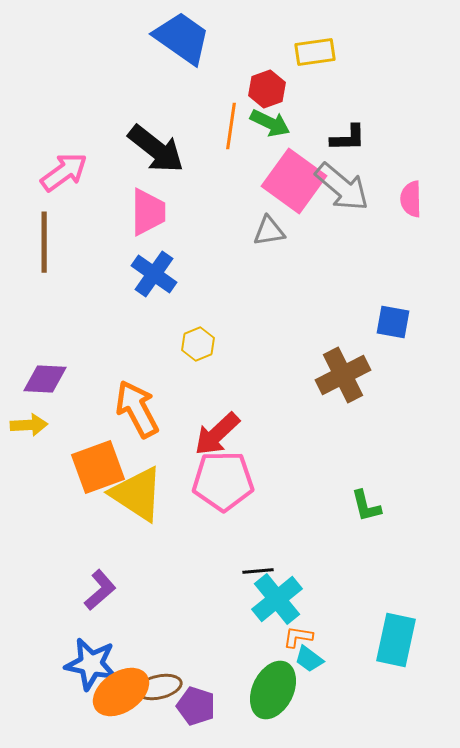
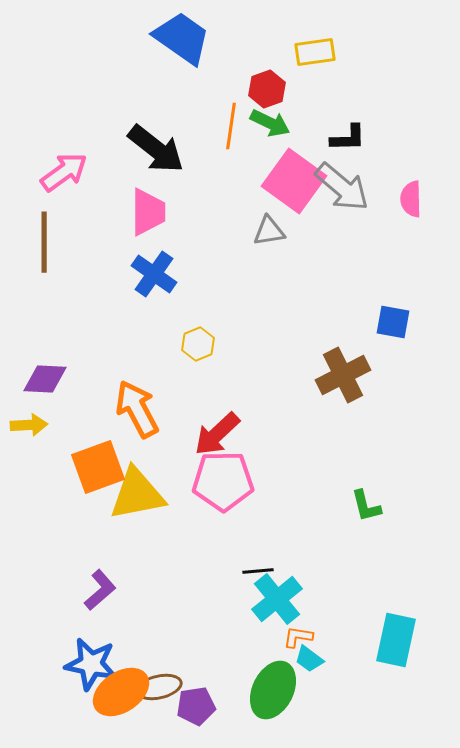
yellow triangle: rotated 44 degrees counterclockwise
purple pentagon: rotated 27 degrees counterclockwise
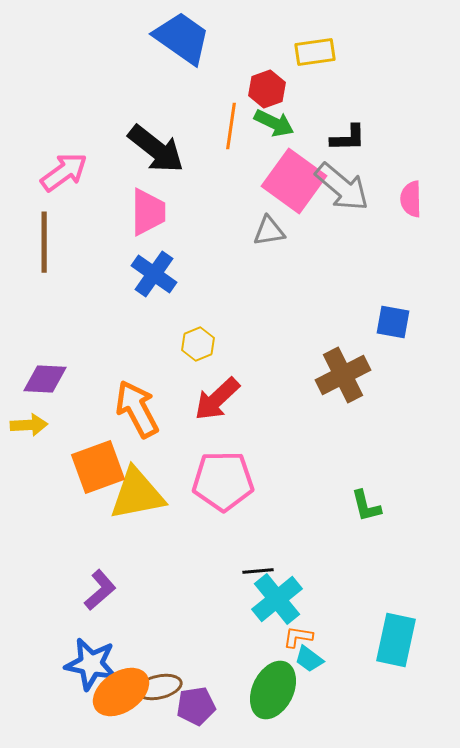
green arrow: moved 4 px right
red arrow: moved 35 px up
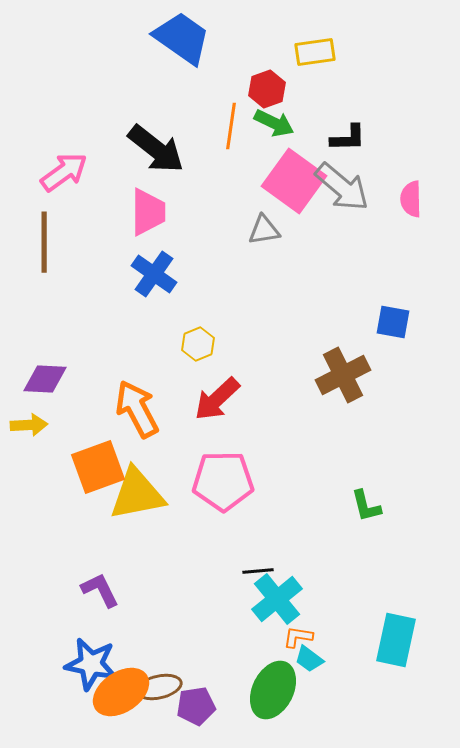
gray triangle: moved 5 px left, 1 px up
purple L-shape: rotated 75 degrees counterclockwise
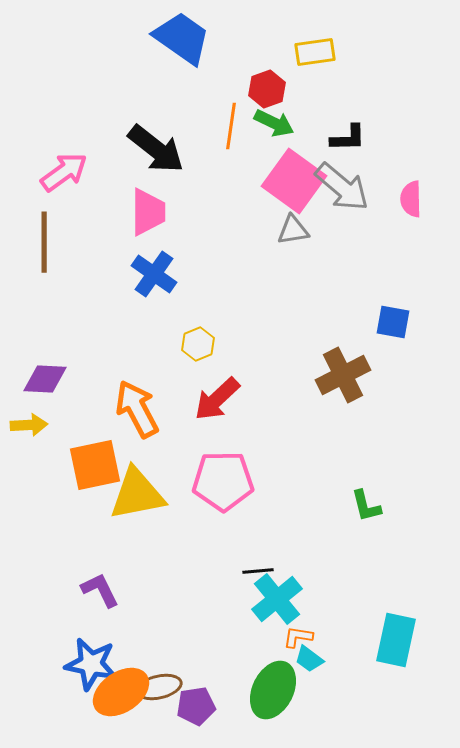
gray triangle: moved 29 px right
orange square: moved 3 px left, 2 px up; rotated 8 degrees clockwise
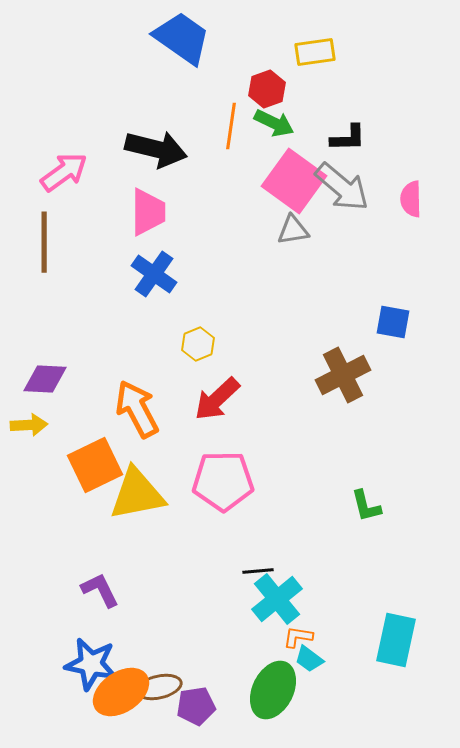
black arrow: rotated 24 degrees counterclockwise
orange square: rotated 14 degrees counterclockwise
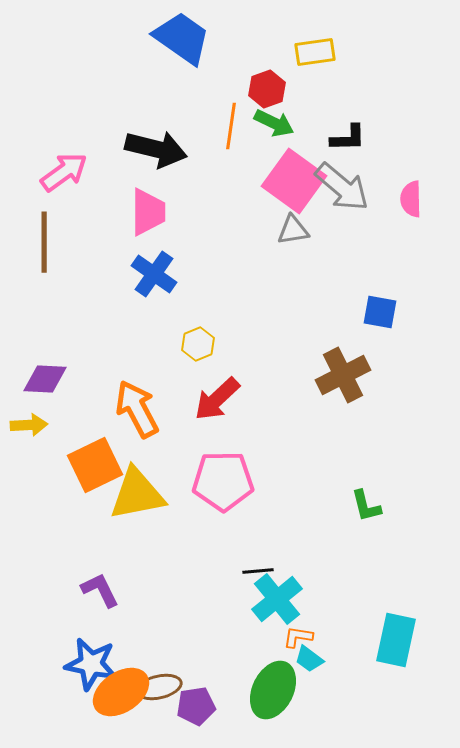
blue square: moved 13 px left, 10 px up
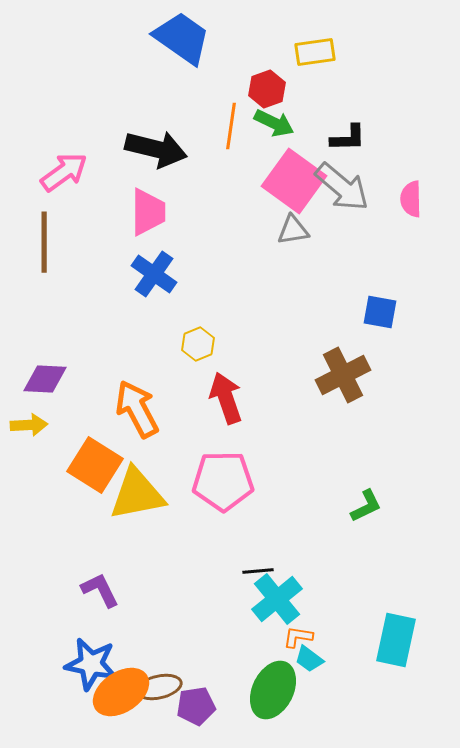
red arrow: moved 9 px right, 1 px up; rotated 114 degrees clockwise
orange square: rotated 32 degrees counterclockwise
green L-shape: rotated 102 degrees counterclockwise
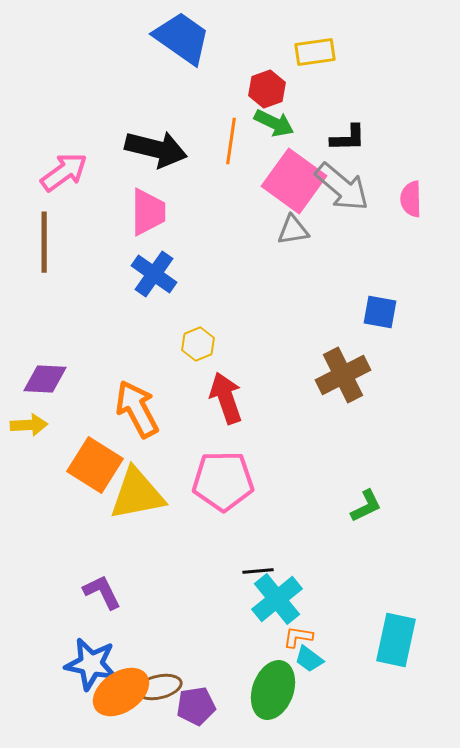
orange line: moved 15 px down
purple L-shape: moved 2 px right, 2 px down
green ellipse: rotated 6 degrees counterclockwise
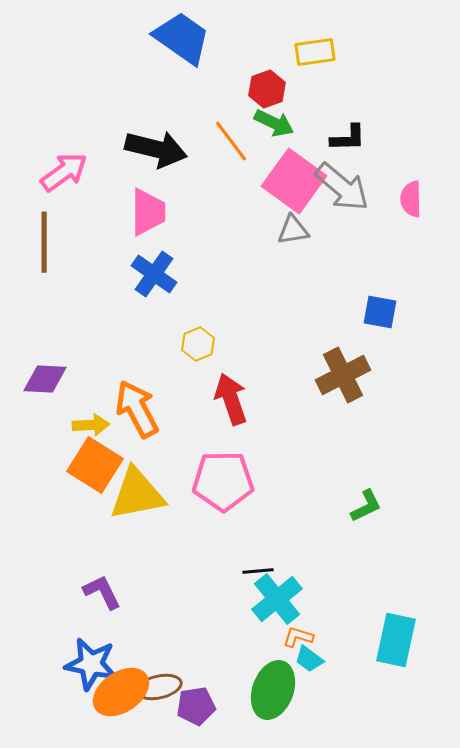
orange line: rotated 45 degrees counterclockwise
red arrow: moved 5 px right, 1 px down
yellow arrow: moved 62 px right
orange L-shape: rotated 8 degrees clockwise
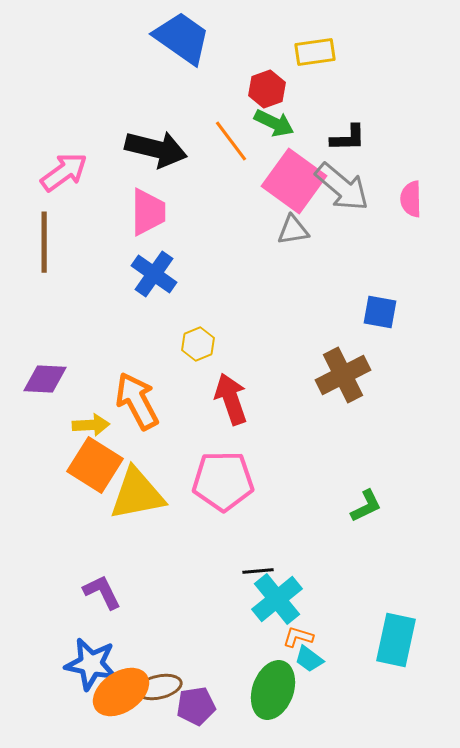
orange arrow: moved 8 px up
